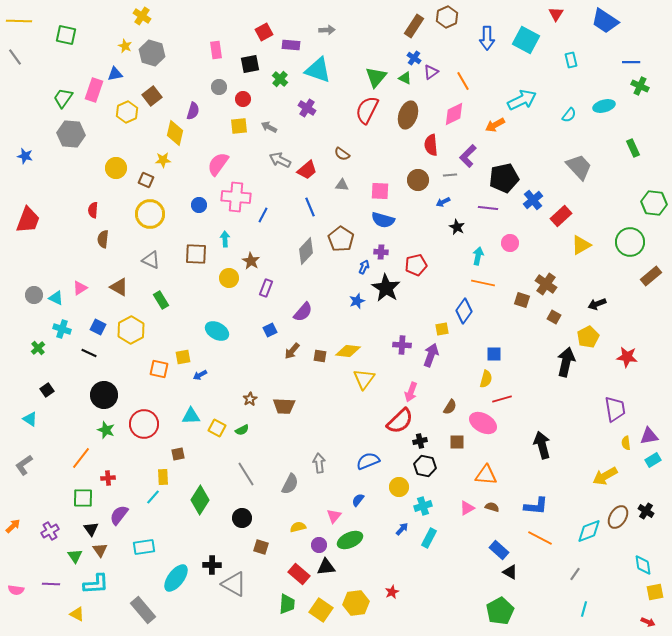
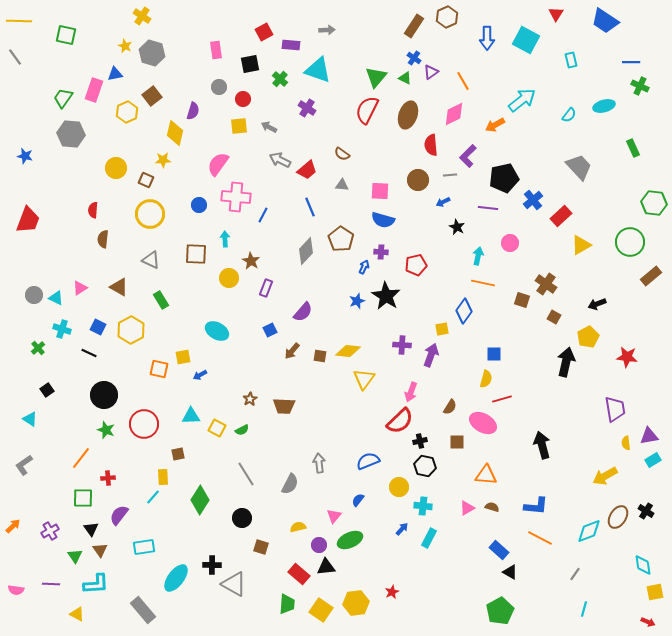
cyan arrow at (522, 100): rotated 12 degrees counterclockwise
black star at (386, 288): moved 8 px down
cyan cross at (423, 506): rotated 24 degrees clockwise
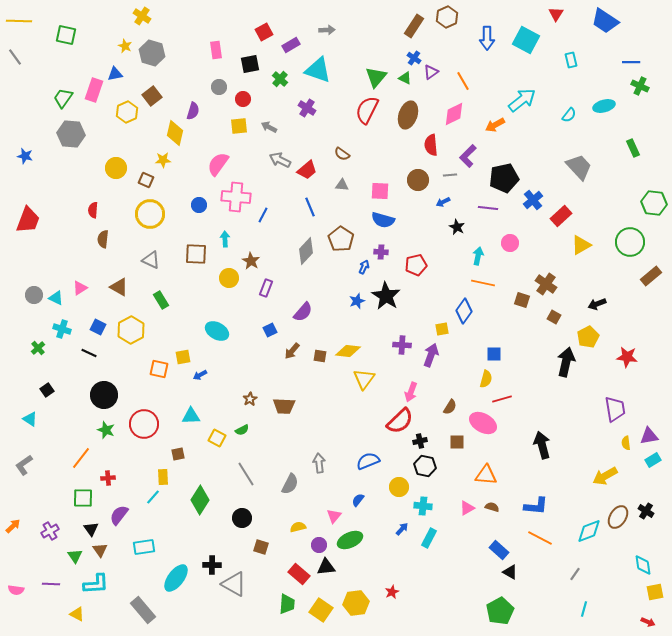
purple rectangle at (291, 45): rotated 36 degrees counterclockwise
yellow square at (217, 428): moved 10 px down
